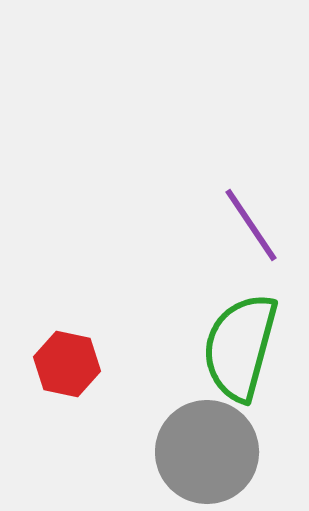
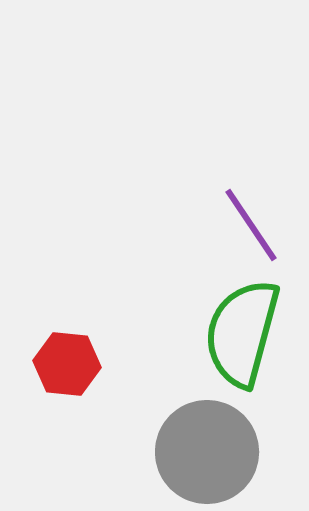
green semicircle: moved 2 px right, 14 px up
red hexagon: rotated 6 degrees counterclockwise
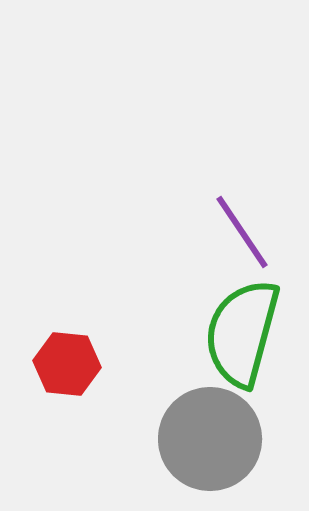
purple line: moved 9 px left, 7 px down
gray circle: moved 3 px right, 13 px up
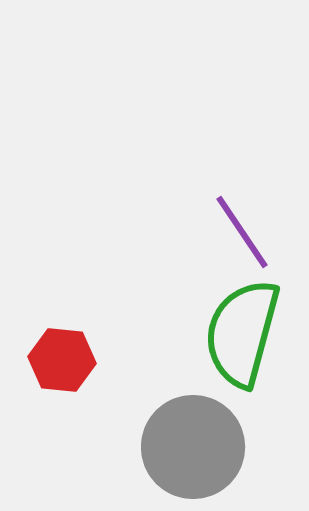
red hexagon: moved 5 px left, 4 px up
gray circle: moved 17 px left, 8 px down
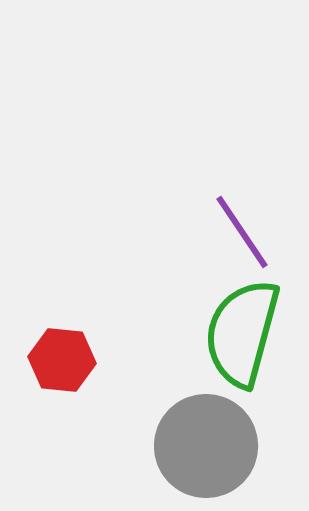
gray circle: moved 13 px right, 1 px up
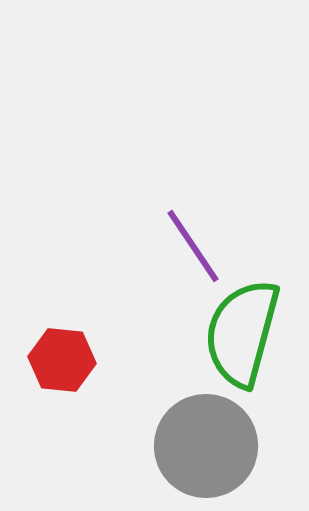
purple line: moved 49 px left, 14 px down
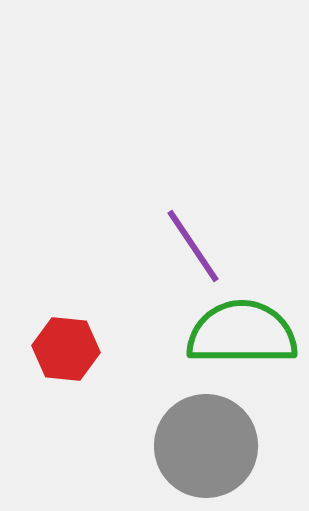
green semicircle: rotated 75 degrees clockwise
red hexagon: moved 4 px right, 11 px up
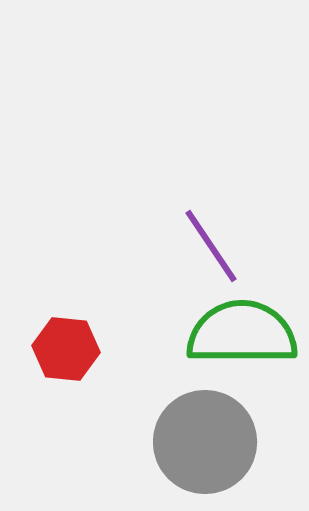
purple line: moved 18 px right
gray circle: moved 1 px left, 4 px up
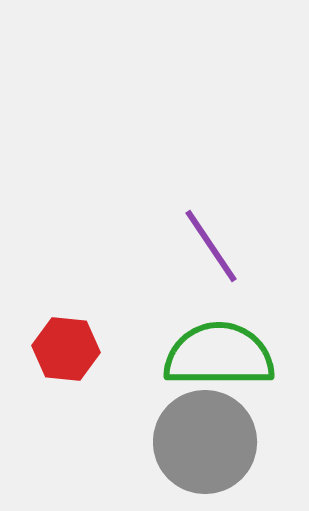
green semicircle: moved 23 px left, 22 px down
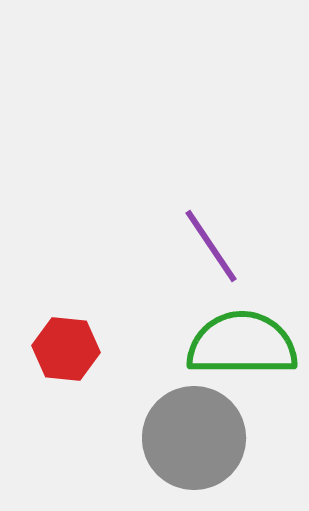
green semicircle: moved 23 px right, 11 px up
gray circle: moved 11 px left, 4 px up
